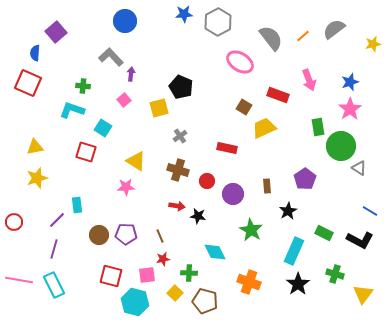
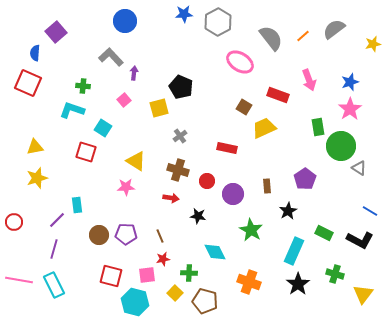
purple arrow at (131, 74): moved 3 px right, 1 px up
red arrow at (177, 206): moved 6 px left, 8 px up
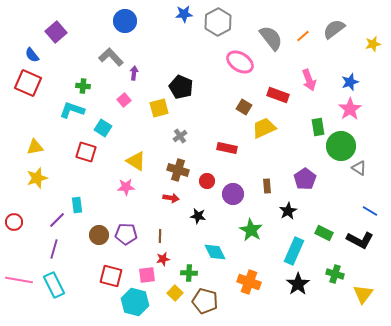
blue semicircle at (35, 53): moved 3 px left, 2 px down; rotated 42 degrees counterclockwise
brown line at (160, 236): rotated 24 degrees clockwise
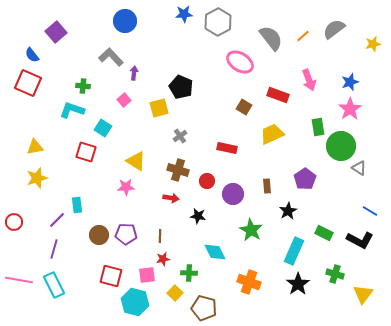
yellow trapezoid at (264, 128): moved 8 px right, 6 px down
brown pentagon at (205, 301): moved 1 px left, 7 px down
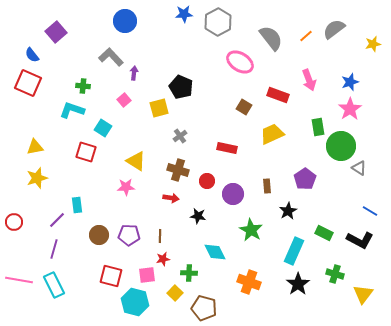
orange line at (303, 36): moved 3 px right
purple pentagon at (126, 234): moved 3 px right, 1 px down
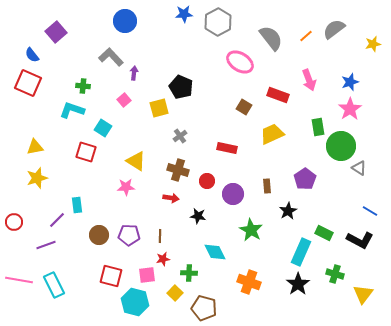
purple line at (54, 249): moved 8 px left, 4 px up; rotated 54 degrees clockwise
cyan rectangle at (294, 251): moved 7 px right, 1 px down
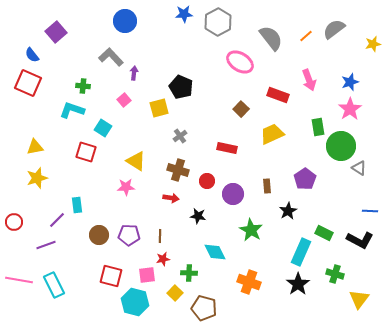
brown square at (244, 107): moved 3 px left, 2 px down; rotated 14 degrees clockwise
blue line at (370, 211): rotated 28 degrees counterclockwise
yellow triangle at (363, 294): moved 4 px left, 5 px down
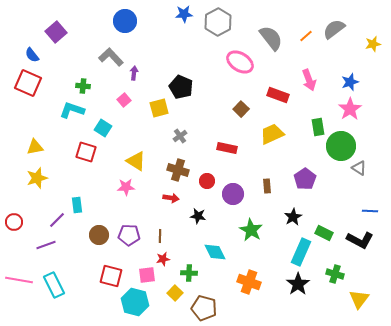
black star at (288, 211): moved 5 px right, 6 px down
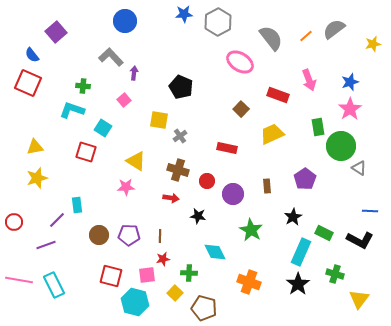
yellow square at (159, 108): moved 12 px down; rotated 24 degrees clockwise
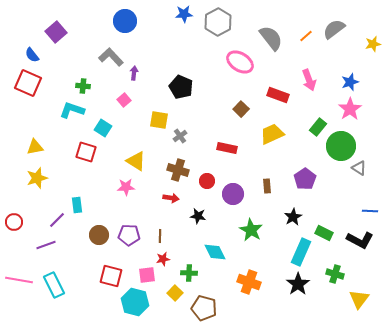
green rectangle at (318, 127): rotated 48 degrees clockwise
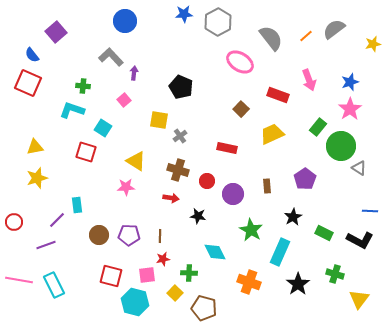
cyan rectangle at (301, 252): moved 21 px left
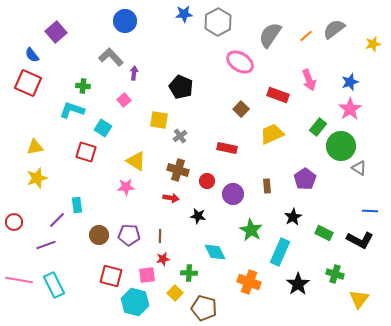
gray semicircle at (271, 38): moved 1 px left, 3 px up; rotated 108 degrees counterclockwise
